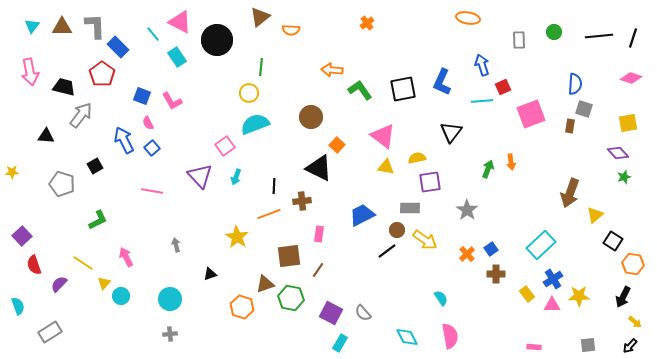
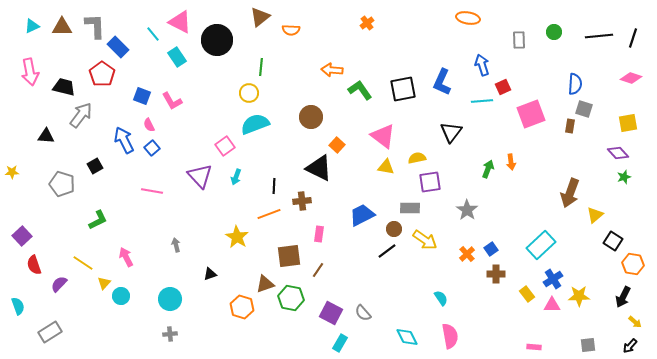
cyan triangle at (32, 26): rotated 28 degrees clockwise
pink semicircle at (148, 123): moved 1 px right, 2 px down
brown circle at (397, 230): moved 3 px left, 1 px up
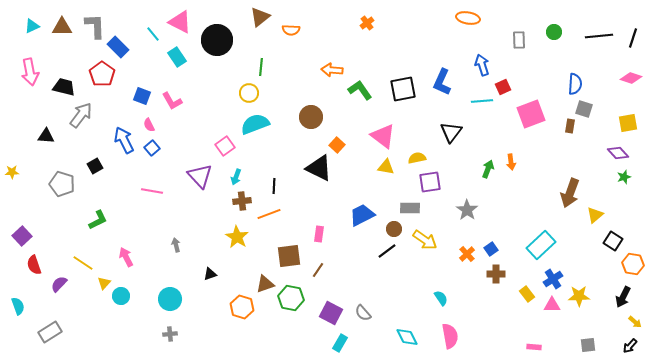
brown cross at (302, 201): moved 60 px left
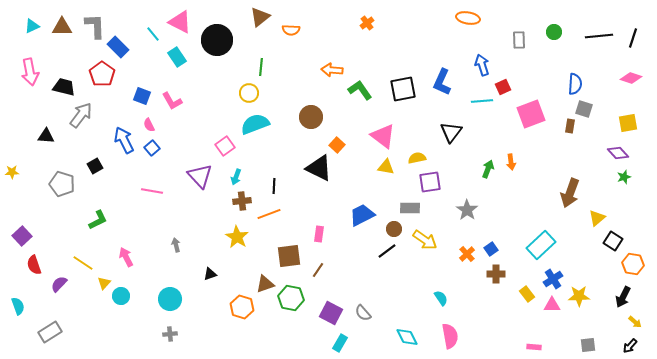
yellow triangle at (595, 215): moved 2 px right, 3 px down
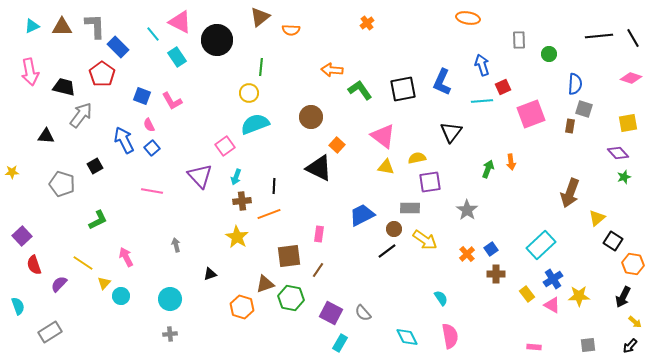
green circle at (554, 32): moved 5 px left, 22 px down
black line at (633, 38): rotated 48 degrees counterclockwise
pink triangle at (552, 305): rotated 30 degrees clockwise
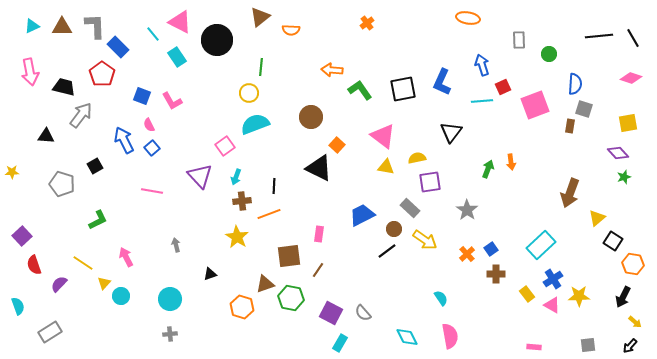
pink square at (531, 114): moved 4 px right, 9 px up
gray rectangle at (410, 208): rotated 42 degrees clockwise
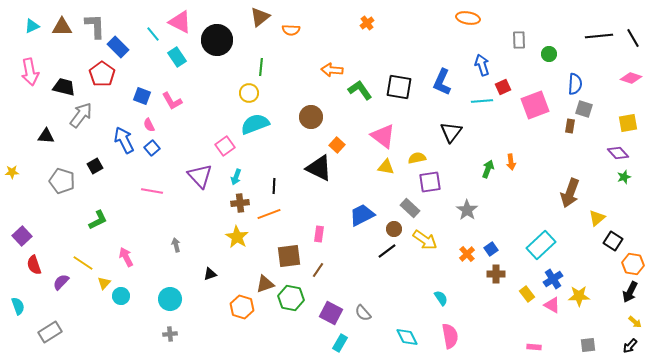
black square at (403, 89): moved 4 px left, 2 px up; rotated 20 degrees clockwise
gray pentagon at (62, 184): moved 3 px up
brown cross at (242, 201): moved 2 px left, 2 px down
purple semicircle at (59, 284): moved 2 px right, 2 px up
black arrow at (623, 297): moved 7 px right, 5 px up
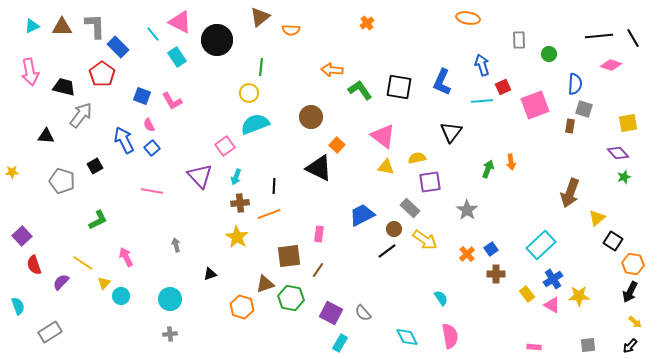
pink diamond at (631, 78): moved 20 px left, 13 px up
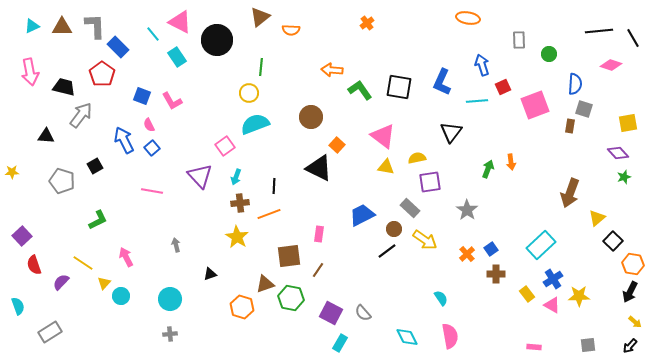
black line at (599, 36): moved 5 px up
cyan line at (482, 101): moved 5 px left
black square at (613, 241): rotated 12 degrees clockwise
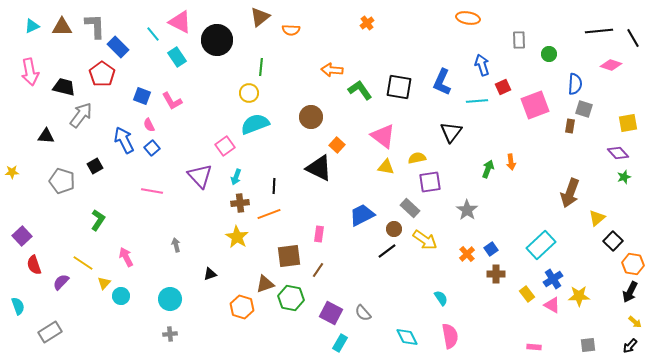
green L-shape at (98, 220): rotated 30 degrees counterclockwise
